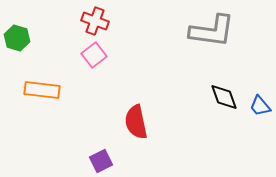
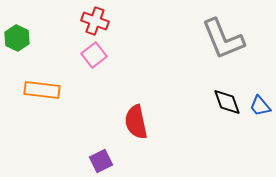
gray L-shape: moved 11 px right, 8 px down; rotated 60 degrees clockwise
green hexagon: rotated 10 degrees clockwise
black diamond: moved 3 px right, 5 px down
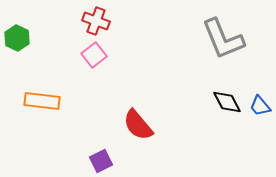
red cross: moved 1 px right
orange rectangle: moved 11 px down
black diamond: rotated 8 degrees counterclockwise
red semicircle: moved 2 px right, 3 px down; rotated 28 degrees counterclockwise
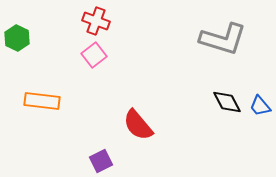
gray L-shape: rotated 51 degrees counterclockwise
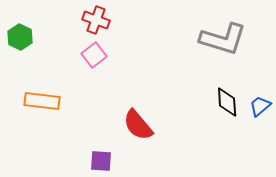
red cross: moved 1 px up
green hexagon: moved 3 px right, 1 px up
black diamond: rotated 24 degrees clockwise
blue trapezoid: rotated 90 degrees clockwise
purple square: rotated 30 degrees clockwise
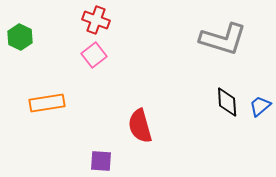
orange rectangle: moved 5 px right, 2 px down; rotated 16 degrees counterclockwise
red semicircle: moved 2 px right, 1 px down; rotated 24 degrees clockwise
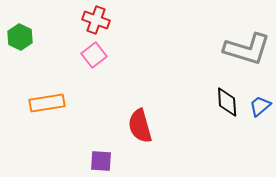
gray L-shape: moved 24 px right, 10 px down
